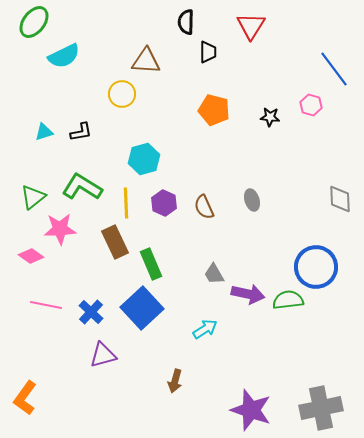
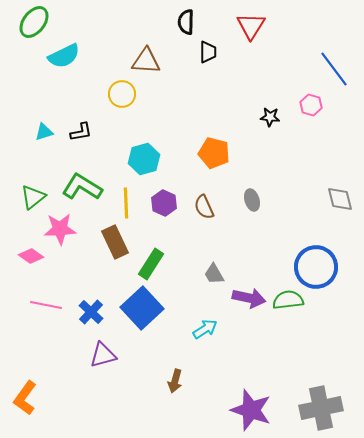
orange pentagon: moved 43 px down
gray diamond: rotated 12 degrees counterclockwise
green rectangle: rotated 56 degrees clockwise
purple arrow: moved 1 px right, 4 px down
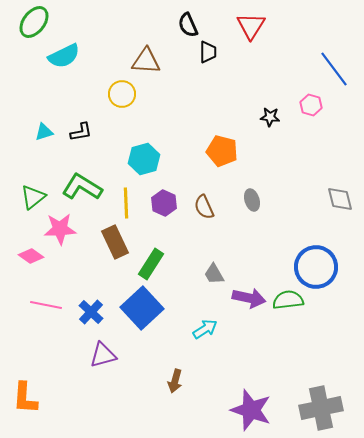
black semicircle: moved 2 px right, 3 px down; rotated 25 degrees counterclockwise
orange pentagon: moved 8 px right, 2 px up
orange L-shape: rotated 32 degrees counterclockwise
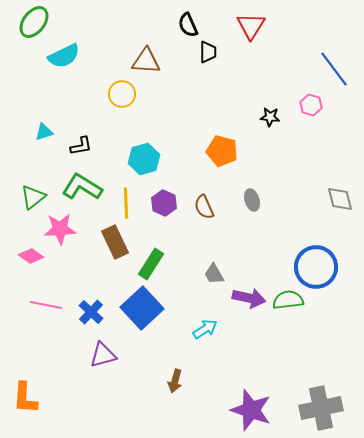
black L-shape: moved 14 px down
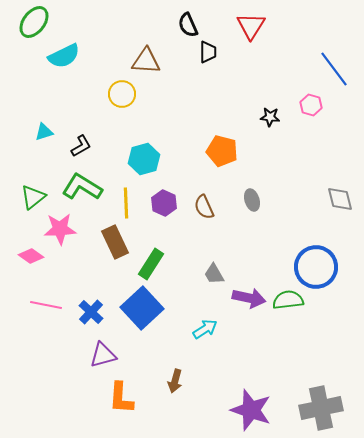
black L-shape: rotated 20 degrees counterclockwise
orange L-shape: moved 96 px right
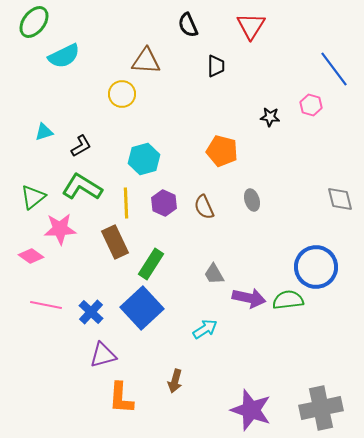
black trapezoid: moved 8 px right, 14 px down
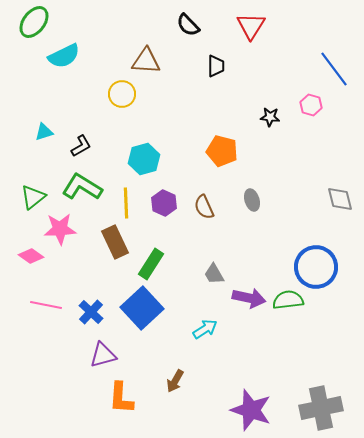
black semicircle: rotated 20 degrees counterclockwise
brown arrow: rotated 15 degrees clockwise
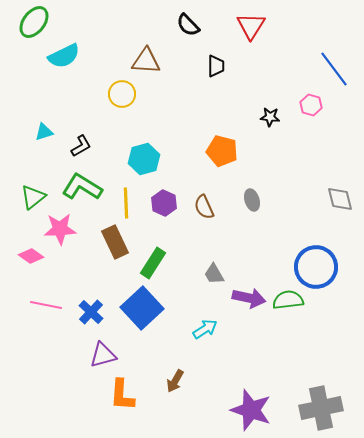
green rectangle: moved 2 px right, 1 px up
orange L-shape: moved 1 px right, 3 px up
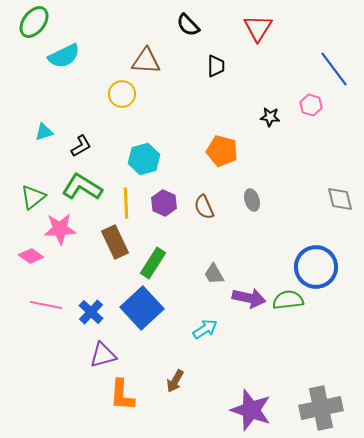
red triangle: moved 7 px right, 2 px down
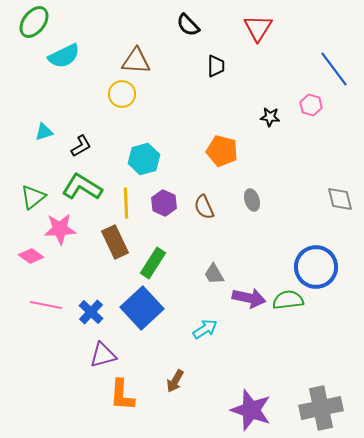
brown triangle: moved 10 px left
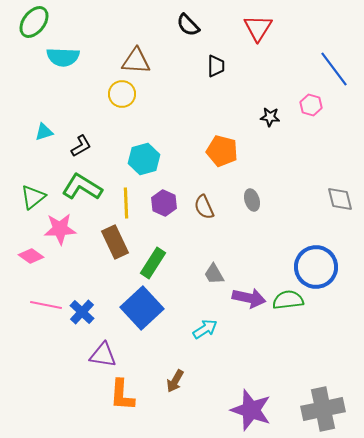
cyan semicircle: moved 1 px left, 1 px down; rotated 28 degrees clockwise
blue cross: moved 9 px left
purple triangle: rotated 24 degrees clockwise
gray cross: moved 2 px right, 1 px down
